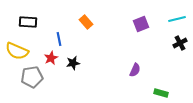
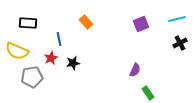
black rectangle: moved 1 px down
green rectangle: moved 13 px left; rotated 40 degrees clockwise
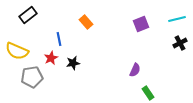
black rectangle: moved 8 px up; rotated 42 degrees counterclockwise
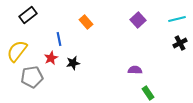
purple square: moved 3 px left, 4 px up; rotated 21 degrees counterclockwise
yellow semicircle: rotated 105 degrees clockwise
purple semicircle: rotated 112 degrees counterclockwise
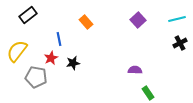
gray pentagon: moved 4 px right; rotated 20 degrees clockwise
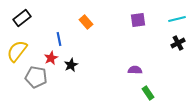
black rectangle: moved 6 px left, 3 px down
purple square: rotated 35 degrees clockwise
black cross: moved 2 px left
black star: moved 2 px left, 2 px down; rotated 16 degrees counterclockwise
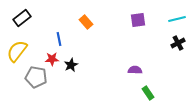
red star: moved 1 px right, 1 px down; rotated 24 degrees clockwise
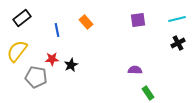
blue line: moved 2 px left, 9 px up
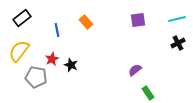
yellow semicircle: moved 2 px right
red star: rotated 24 degrees counterclockwise
black star: rotated 24 degrees counterclockwise
purple semicircle: rotated 40 degrees counterclockwise
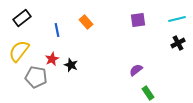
purple semicircle: moved 1 px right
